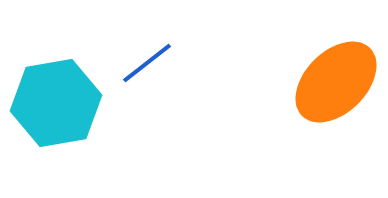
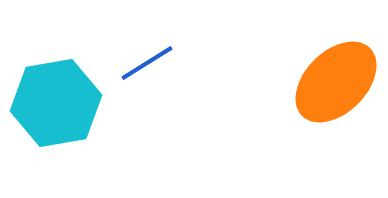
blue line: rotated 6 degrees clockwise
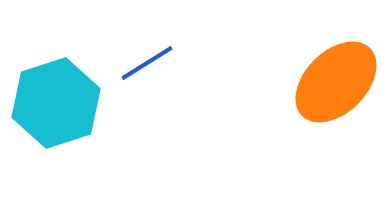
cyan hexagon: rotated 8 degrees counterclockwise
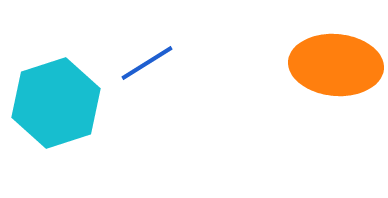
orange ellipse: moved 17 px up; rotated 50 degrees clockwise
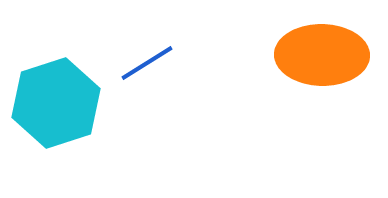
orange ellipse: moved 14 px left, 10 px up; rotated 4 degrees counterclockwise
